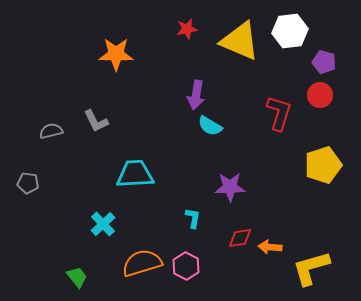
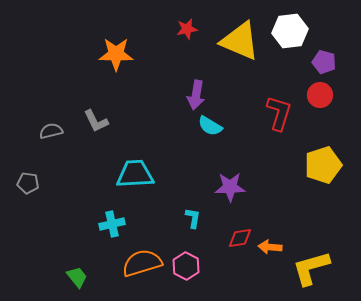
cyan cross: moved 9 px right; rotated 30 degrees clockwise
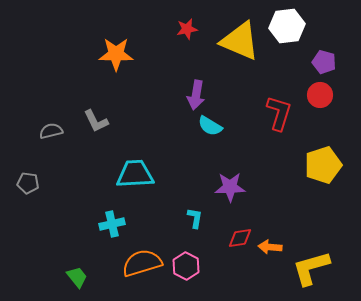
white hexagon: moved 3 px left, 5 px up
cyan L-shape: moved 2 px right
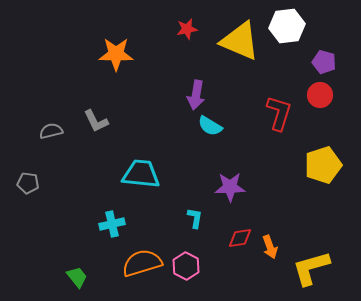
cyan trapezoid: moved 6 px right; rotated 9 degrees clockwise
orange arrow: rotated 115 degrees counterclockwise
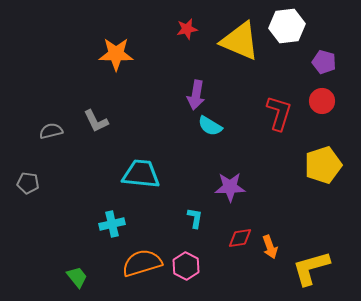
red circle: moved 2 px right, 6 px down
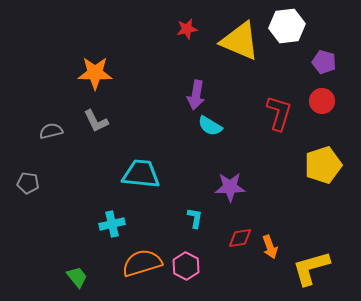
orange star: moved 21 px left, 19 px down
